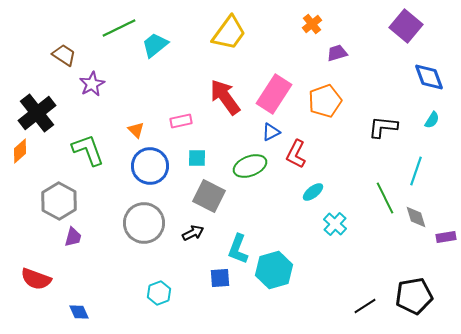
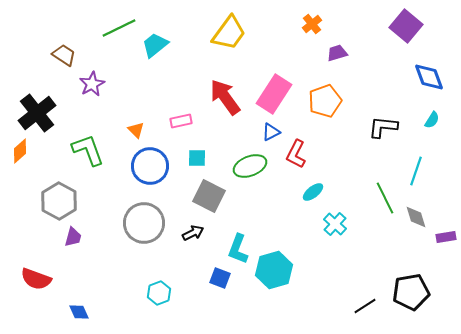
blue square at (220, 278): rotated 25 degrees clockwise
black pentagon at (414, 296): moved 3 px left, 4 px up
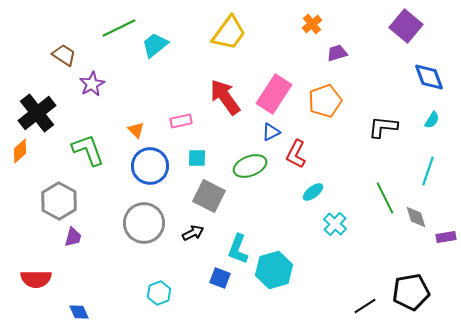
cyan line at (416, 171): moved 12 px right
red semicircle at (36, 279): rotated 20 degrees counterclockwise
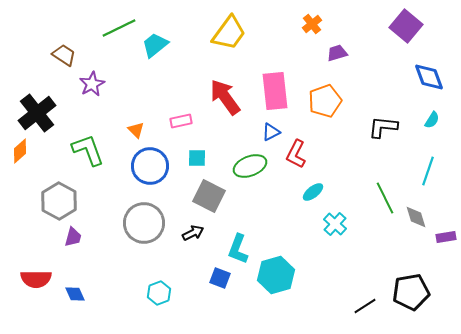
pink rectangle at (274, 94): moved 1 px right, 3 px up; rotated 39 degrees counterclockwise
cyan hexagon at (274, 270): moved 2 px right, 5 px down
blue diamond at (79, 312): moved 4 px left, 18 px up
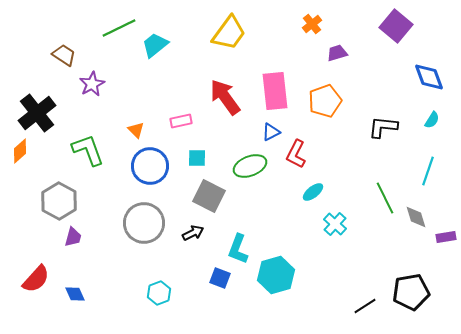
purple square at (406, 26): moved 10 px left
red semicircle at (36, 279): rotated 48 degrees counterclockwise
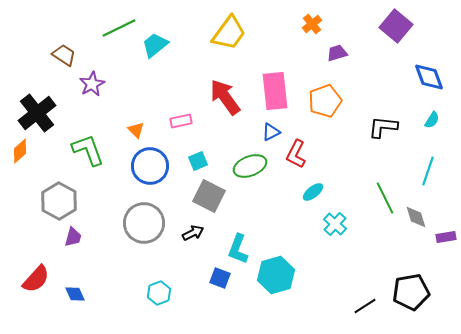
cyan square at (197, 158): moved 1 px right, 3 px down; rotated 24 degrees counterclockwise
